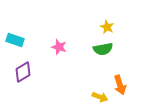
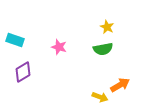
orange arrow: rotated 102 degrees counterclockwise
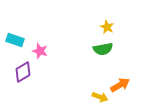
pink star: moved 19 px left, 4 px down
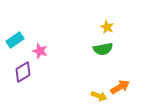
cyan rectangle: rotated 54 degrees counterclockwise
orange arrow: moved 2 px down
yellow arrow: moved 1 px left, 1 px up
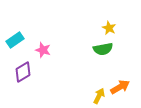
yellow star: moved 2 px right, 1 px down
pink star: moved 3 px right, 1 px up
yellow arrow: rotated 84 degrees counterclockwise
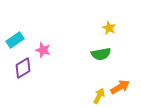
green semicircle: moved 2 px left, 5 px down
purple diamond: moved 4 px up
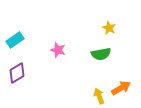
pink star: moved 15 px right
purple diamond: moved 6 px left, 5 px down
orange arrow: moved 1 px right, 1 px down
yellow arrow: rotated 49 degrees counterclockwise
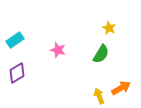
green semicircle: rotated 48 degrees counterclockwise
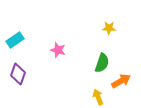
yellow star: rotated 24 degrees counterclockwise
green semicircle: moved 1 px right, 9 px down; rotated 12 degrees counterclockwise
purple diamond: moved 1 px right, 1 px down; rotated 40 degrees counterclockwise
orange arrow: moved 7 px up
yellow arrow: moved 1 px left, 1 px down
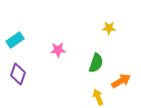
pink star: rotated 21 degrees counterclockwise
green semicircle: moved 6 px left
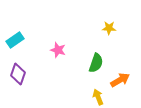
pink star: rotated 21 degrees clockwise
orange arrow: moved 1 px left, 1 px up
